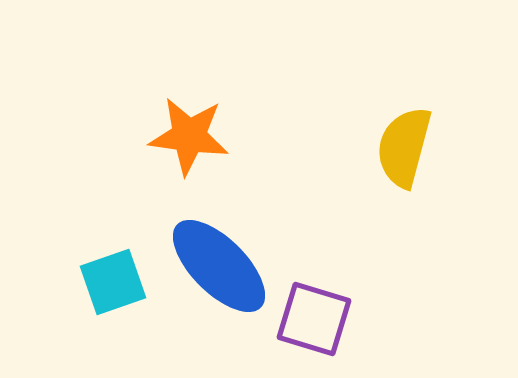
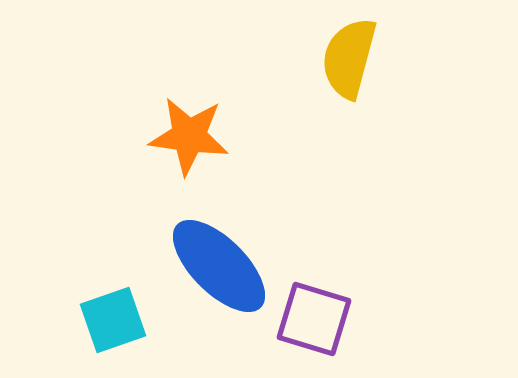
yellow semicircle: moved 55 px left, 89 px up
cyan square: moved 38 px down
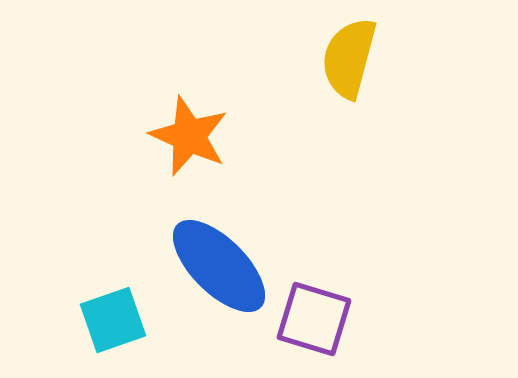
orange star: rotated 16 degrees clockwise
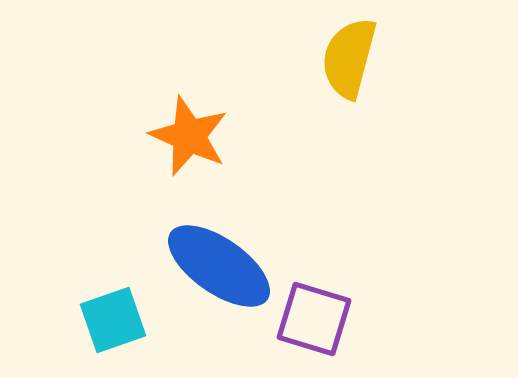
blue ellipse: rotated 10 degrees counterclockwise
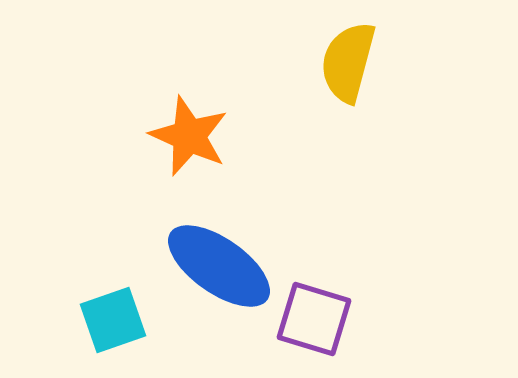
yellow semicircle: moved 1 px left, 4 px down
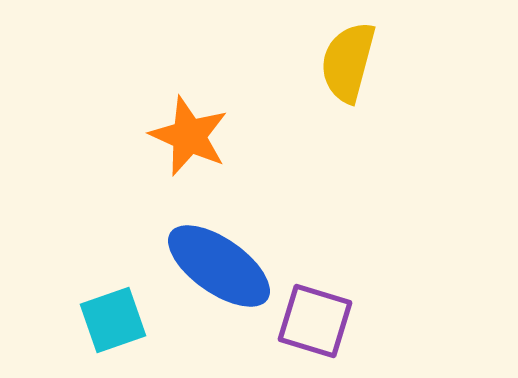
purple square: moved 1 px right, 2 px down
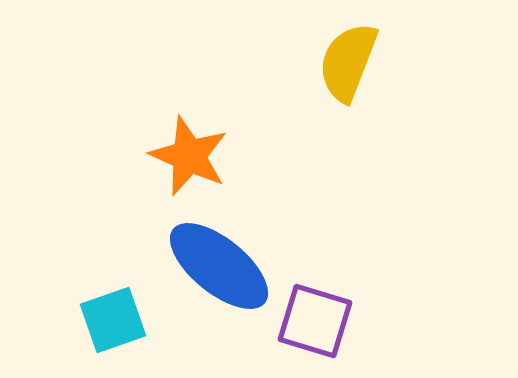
yellow semicircle: rotated 6 degrees clockwise
orange star: moved 20 px down
blue ellipse: rotated 4 degrees clockwise
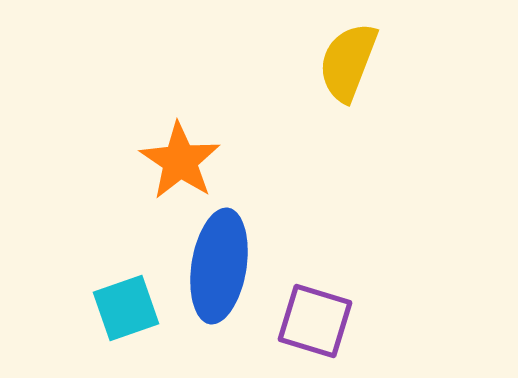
orange star: moved 9 px left, 5 px down; rotated 10 degrees clockwise
blue ellipse: rotated 60 degrees clockwise
cyan square: moved 13 px right, 12 px up
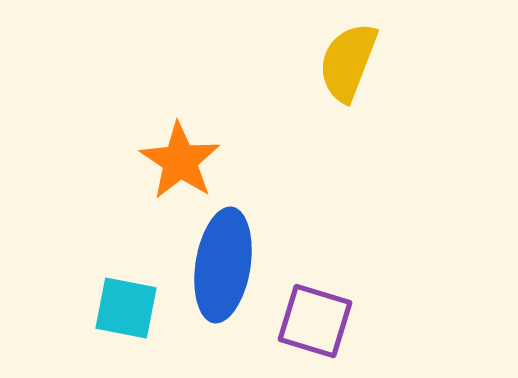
blue ellipse: moved 4 px right, 1 px up
cyan square: rotated 30 degrees clockwise
